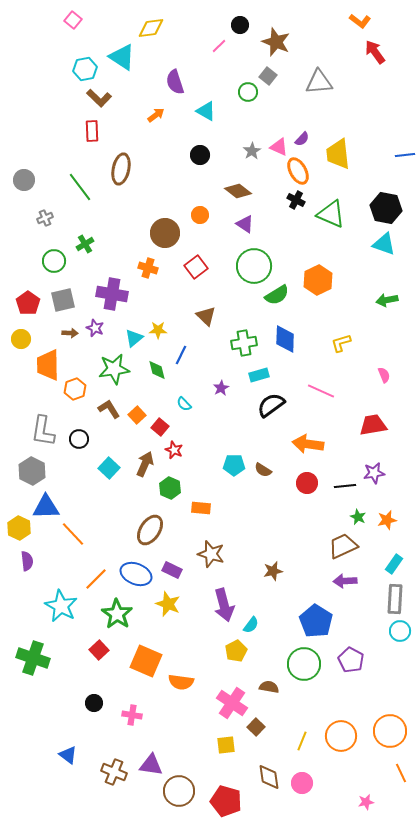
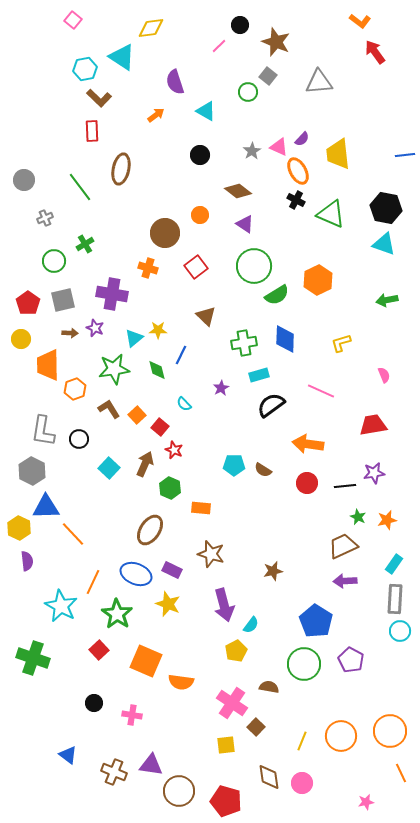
orange line at (96, 579): moved 3 px left, 3 px down; rotated 20 degrees counterclockwise
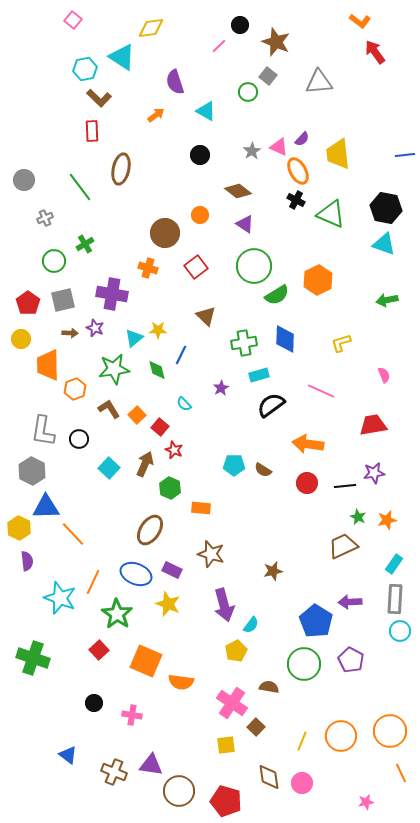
purple arrow at (345, 581): moved 5 px right, 21 px down
cyan star at (61, 606): moved 1 px left, 8 px up; rotated 8 degrees counterclockwise
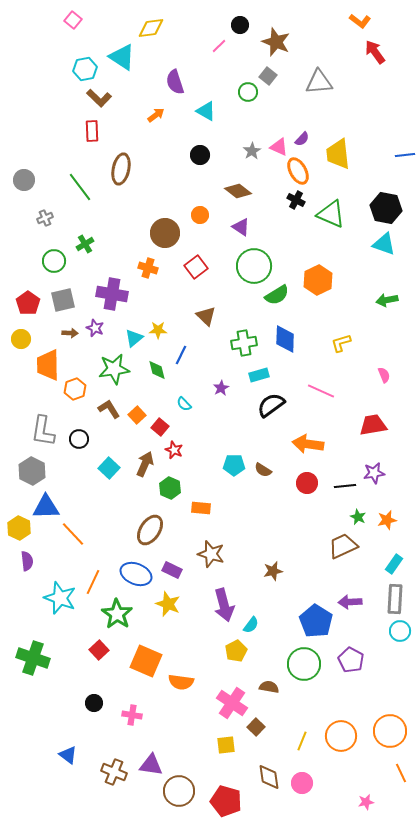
purple triangle at (245, 224): moved 4 px left, 3 px down
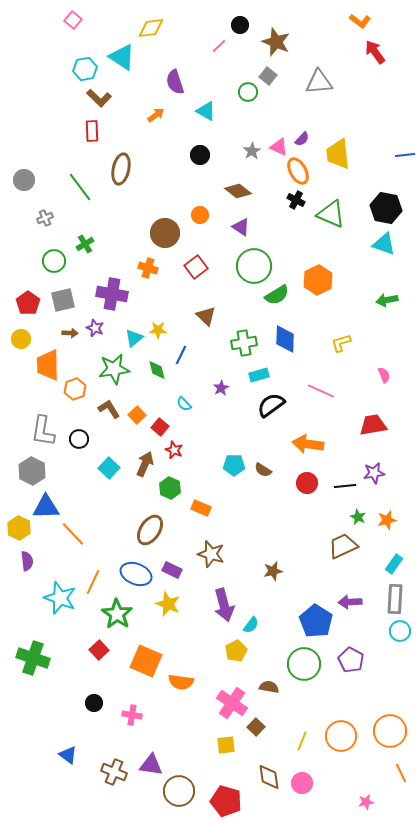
orange rectangle at (201, 508): rotated 18 degrees clockwise
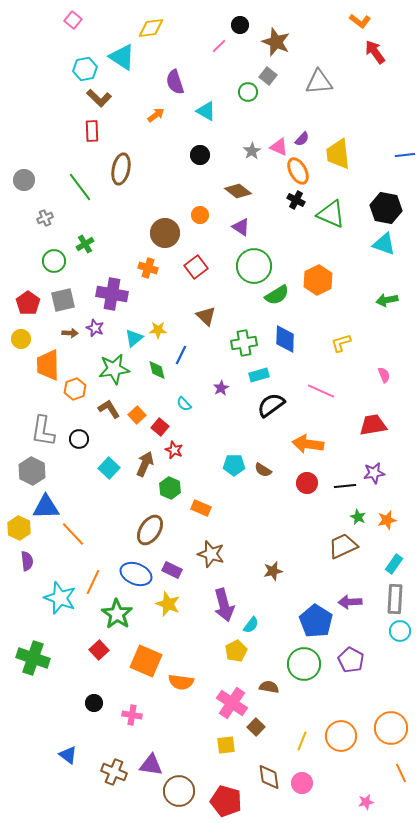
orange circle at (390, 731): moved 1 px right, 3 px up
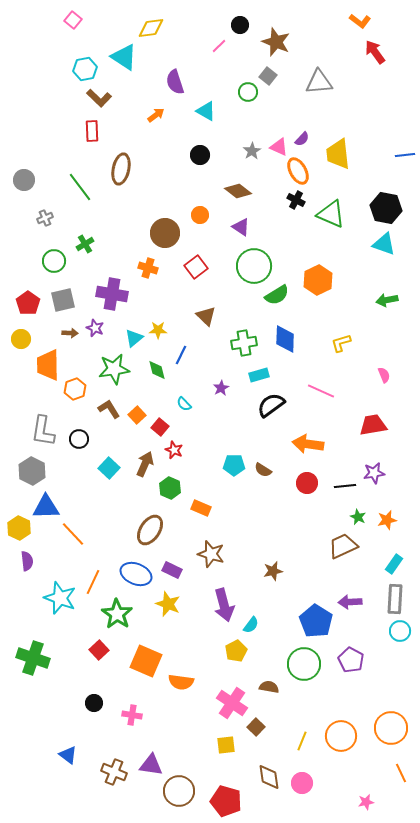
cyan triangle at (122, 57): moved 2 px right
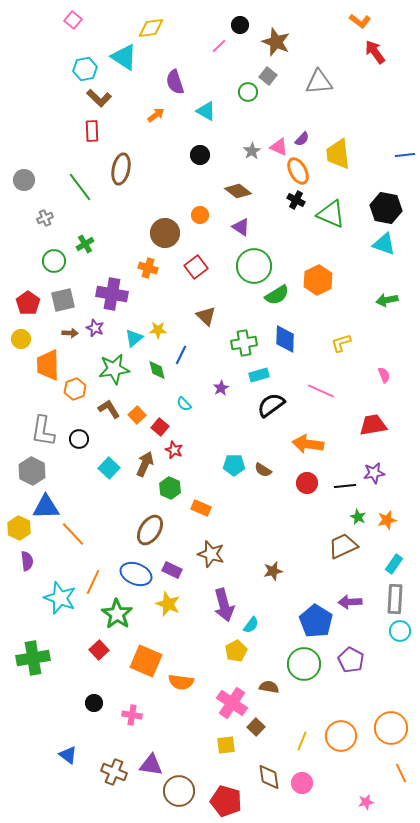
green cross at (33, 658): rotated 28 degrees counterclockwise
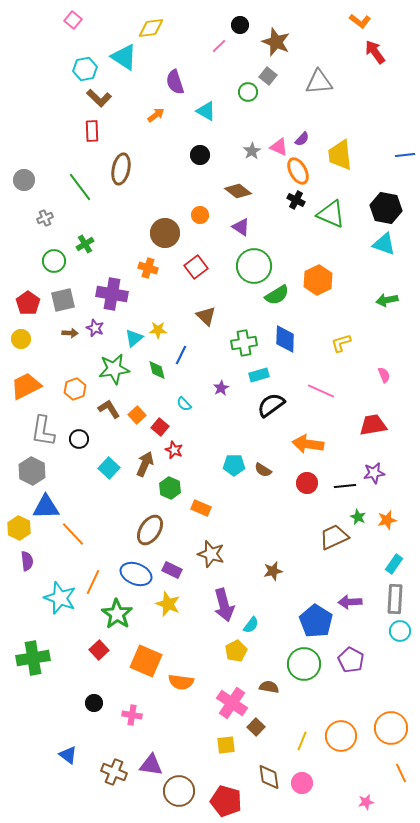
yellow trapezoid at (338, 154): moved 2 px right, 1 px down
orange trapezoid at (48, 365): moved 22 px left, 21 px down; rotated 64 degrees clockwise
brown trapezoid at (343, 546): moved 9 px left, 9 px up
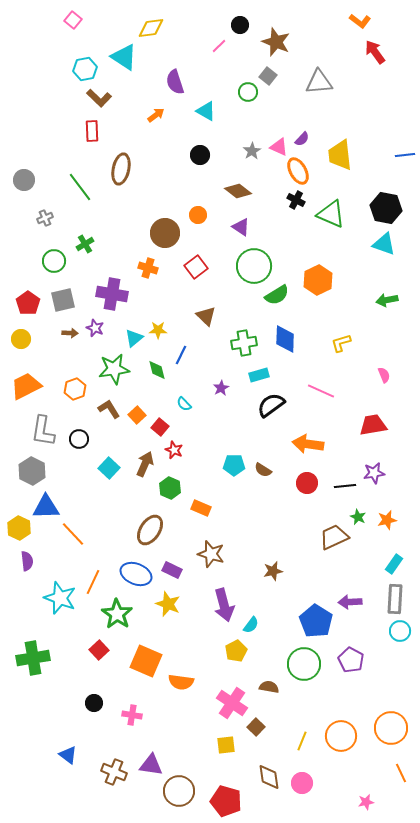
orange circle at (200, 215): moved 2 px left
